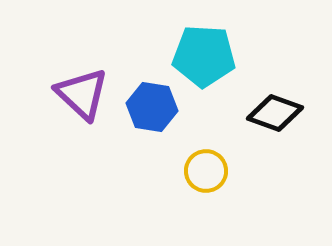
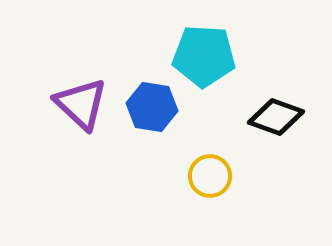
purple triangle: moved 1 px left, 10 px down
black diamond: moved 1 px right, 4 px down
yellow circle: moved 4 px right, 5 px down
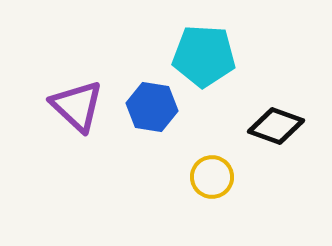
purple triangle: moved 4 px left, 2 px down
black diamond: moved 9 px down
yellow circle: moved 2 px right, 1 px down
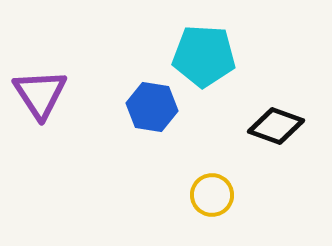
purple triangle: moved 37 px left, 12 px up; rotated 14 degrees clockwise
yellow circle: moved 18 px down
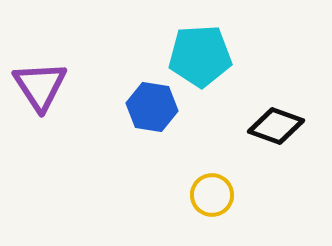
cyan pentagon: moved 4 px left; rotated 6 degrees counterclockwise
purple triangle: moved 8 px up
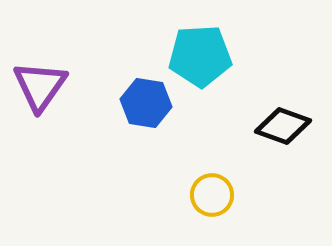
purple triangle: rotated 8 degrees clockwise
blue hexagon: moved 6 px left, 4 px up
black diamond: moved 7 px right
